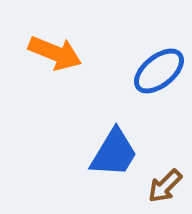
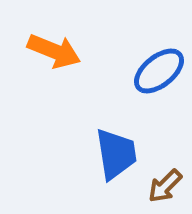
orange arrow: moved 1 px left, 2 px up
blue trapezoid: moved 2 px right, 1 px down; rotated 40 degrees counterclockwise
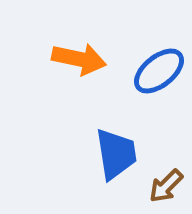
orange arrow: moved 25 px right, 8 px down; rotated 10 degrees counterclockwise
brown arrow: moved 1 px right
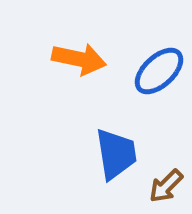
blue ellipse: rotated 4 degrees counterclockwise
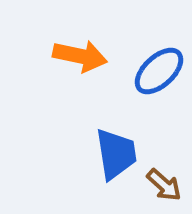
orange arrow: moved 1 px right, 3 px up
brown arrow: moved 2 px left, 1 px up; rotated 93 degrees counterclockwise
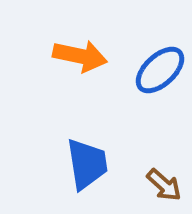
blue ellipse: moved 1 px right, 1 px up
blue trapezoid: moved 29 px left, 10 px down
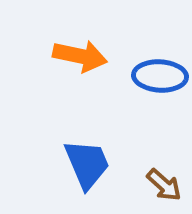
blue ellipse: moved 6 px down; rotated 46 degrees clockwise
blue trapezoid: rotated 14 degrees counterclockwise
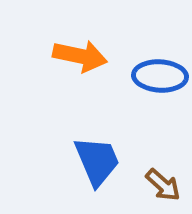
blue trapezoid: moved 10 px right, 3 px up
brown arrow: moved 1 px left
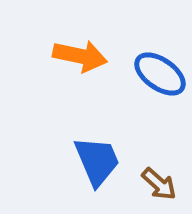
blue ellipse: moved 2 px up; rotated 32 degrees clockwise
brown arrow: moved 4 px left, 1 px up
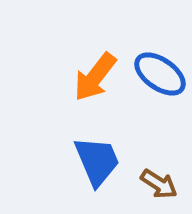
orange arrow: moved 15 px right, 21 px down; rotated 116 degrees clockwise
brown arrow: rotated 9 degrees counterclockwise
